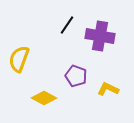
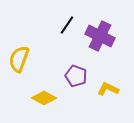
purple cross: rotated 16 degrees clockwise
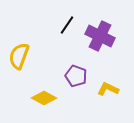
yellow semicircle: moved 3 px up
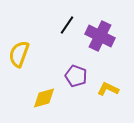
yellow semicircle: moved 2 px up
yellow diamond: rotated 45 degrees counterclockwise
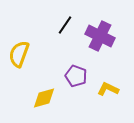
black line: moved 2 px left
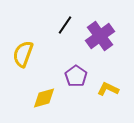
purple cross: rotated 28 degrees clockwise
yellow semicircle: moved 4 px right
purple pentagon: rotated 15 degrees clockwise
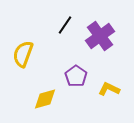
yellow L-shape: moved 1 px right
yellow diamond: moved 1 px right, 1 px down
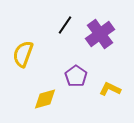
purple cross: moved 2 px up
yellow L-shape: moved 1 px right
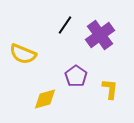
purple cross: moved 1 px down
yellow semicircle: rotated 88 degrees counterclockwise
yellow L-shape: rotated 70 degrees clockwise
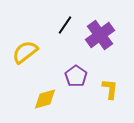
yellow semicircle: moved 2 px right, 2 px up; rotated 120 degrees clockwise
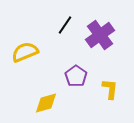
yellow semicircle: rotated 16 degrees clockwise
yellow diamond: moved 1 px right, 4 px down
